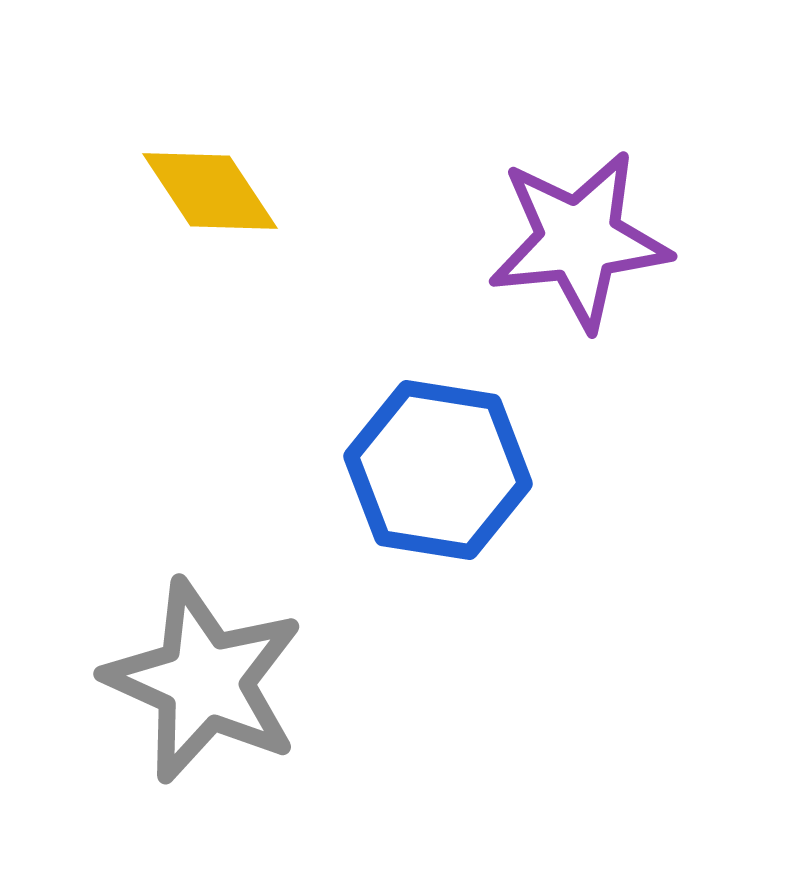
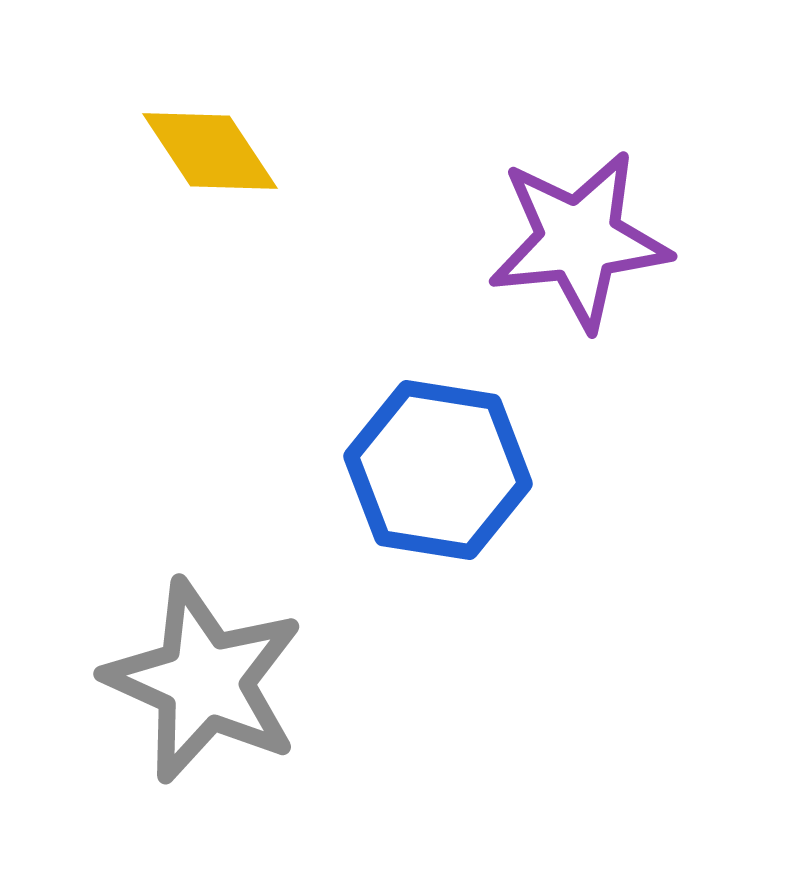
yellow diamond: moved 40 px up
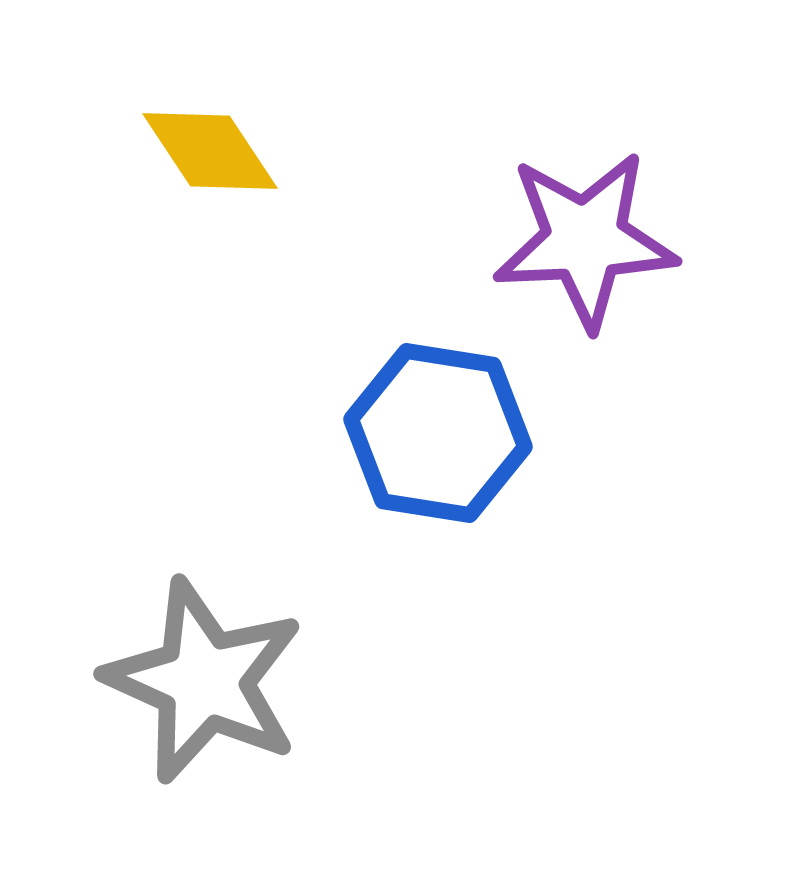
purple star: moved 6 px right; rotated 3 degrees clockwise
blue hexagon: moved 37 px up
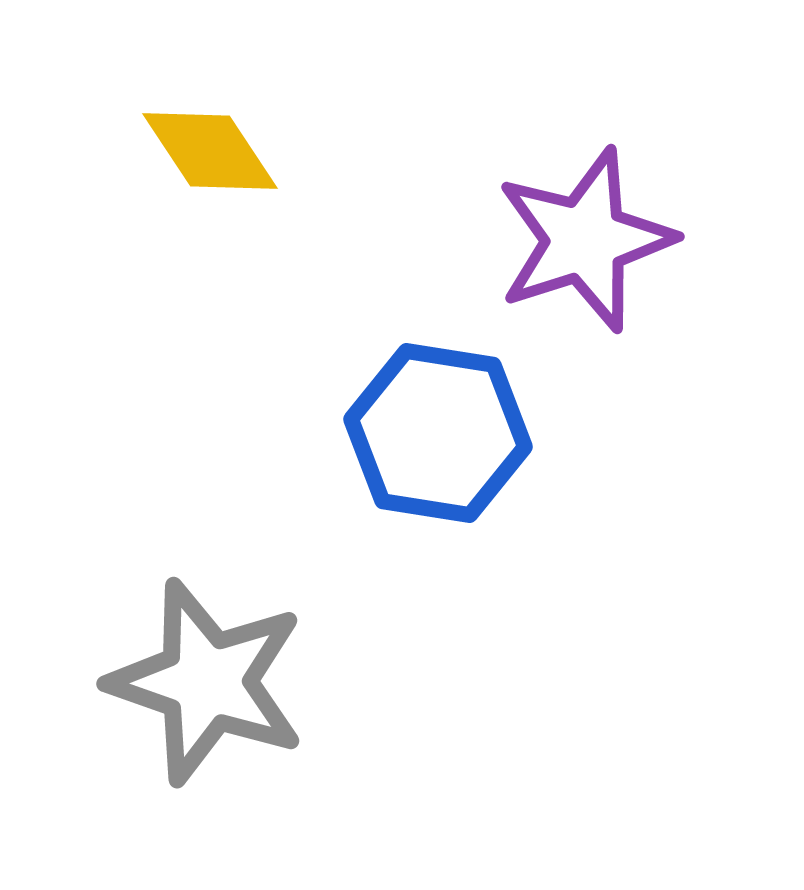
purple star: rotated 15 degrees counterclockwise
gray star: moved 3 px right, 1 px down; rotated 5 degrees counterclockwise
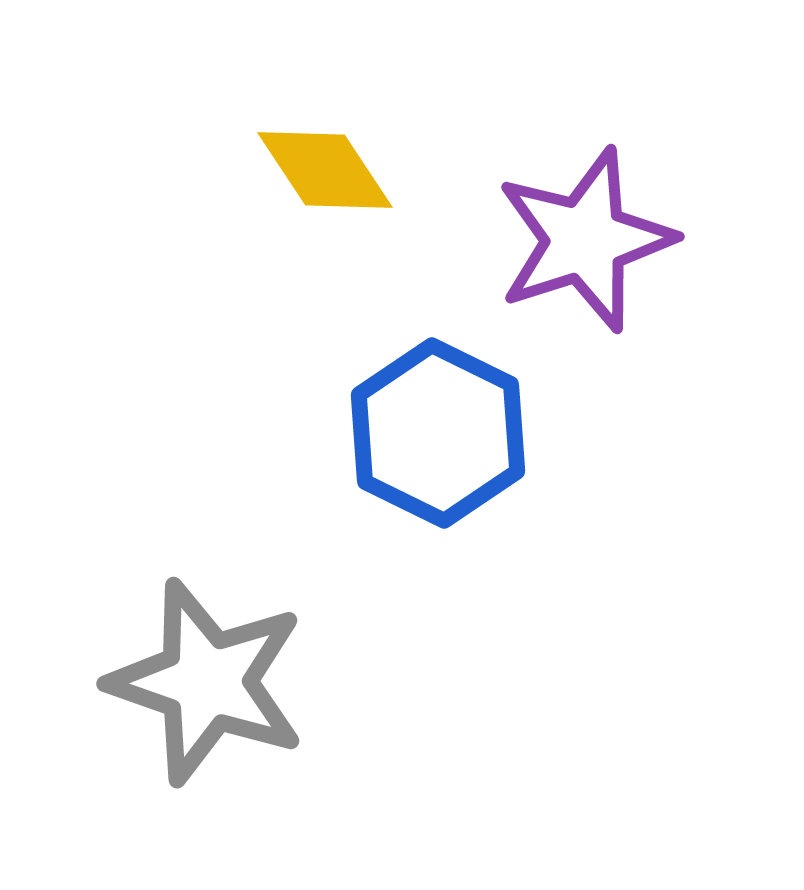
yellow diamond: moved 115 px right, 19 px down
blue hexagon: rotated 17 degrees clockwise
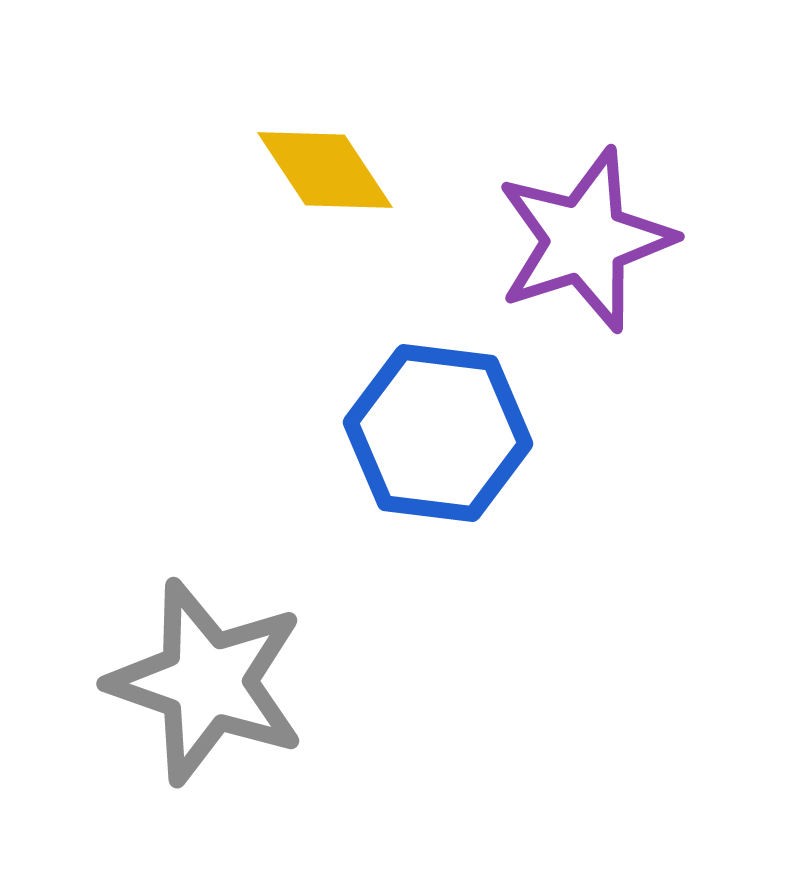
blue hexagon: rotated 19 degrees counterclockwise
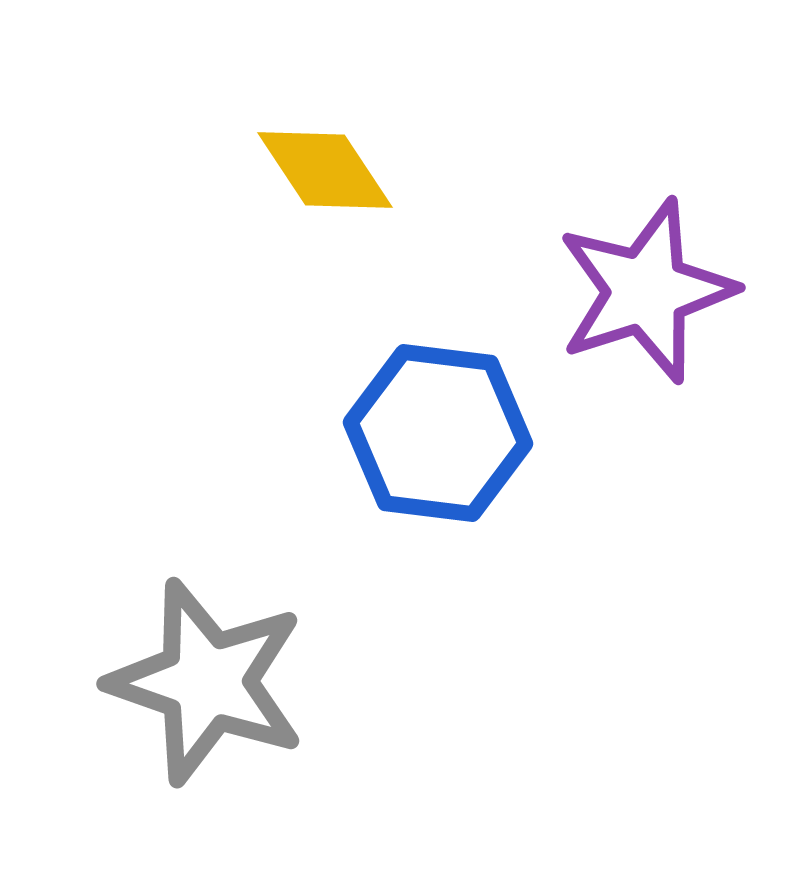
purple star: moved 61 px right, 51 px down
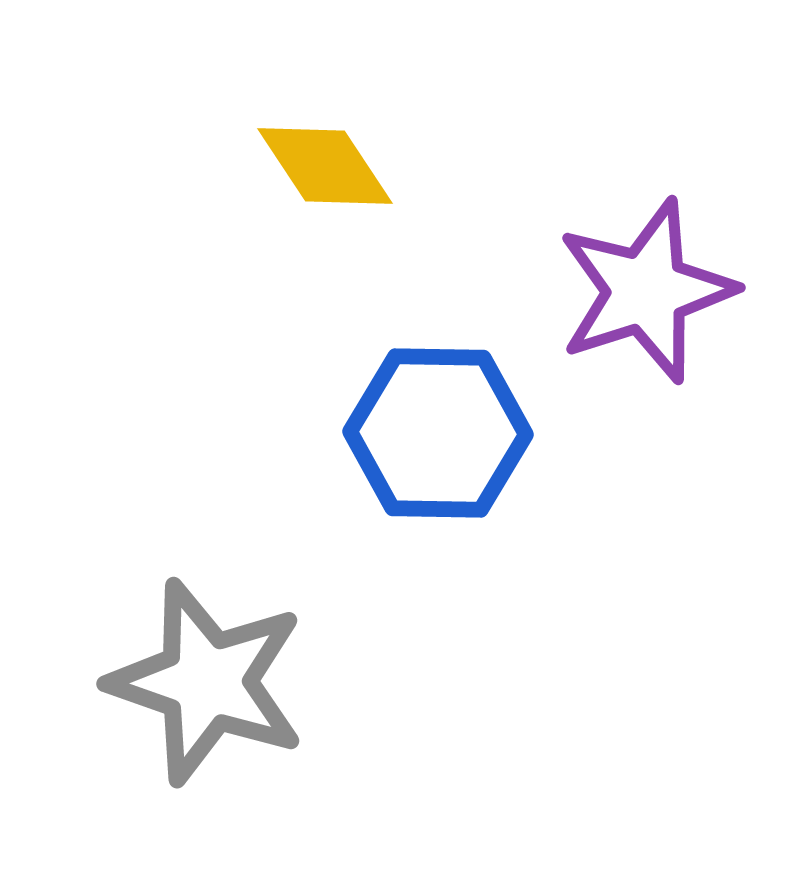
yellow diamond: moved 4 px up
blue hexagon: rotated 6 degrees counterclockwise
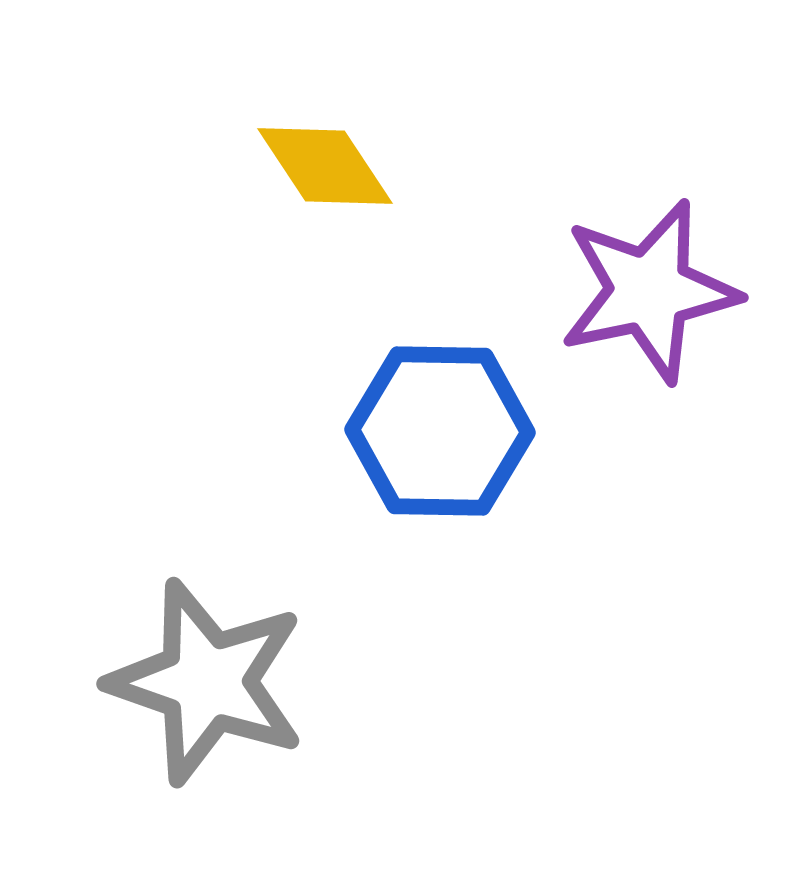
purple star: moved 3 px right; rotated 6 degrees clockwise
blue hexagon: moved 2 px right, 2 px up
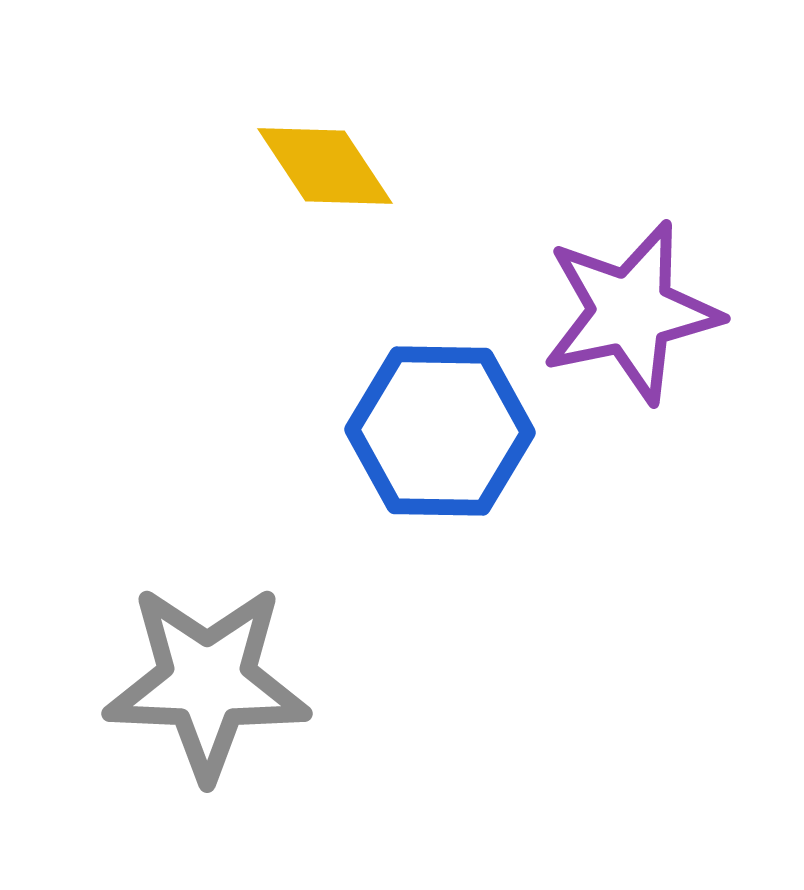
purple star: moved 18 px left, 21 px down
gray star: rotated 17 degrees counterclockwise
